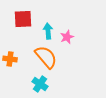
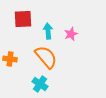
pink star: moved 4 px right, 3 px up
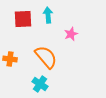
cyan arrow: moved 16 px up
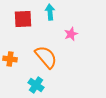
cyan arrow: moved 2 px right, 3 px up
cyan cross: moved 4 px left, 1 px down
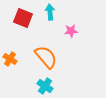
red square: moved 1 px up; rotated 24 degrees clockwise
pink star: moved 3 px up; rotated 16 degrees clockwise
orange cross: rotated 24 degrees clockwise
cyan cross: moved 9 px right, 1 px down
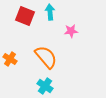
red square: moved 2 px right, 2 px up
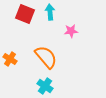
red square: moved 2 px up
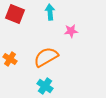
red square: moved 10 px left
orange semicircle: rotated 80 degrees counterclockwise
